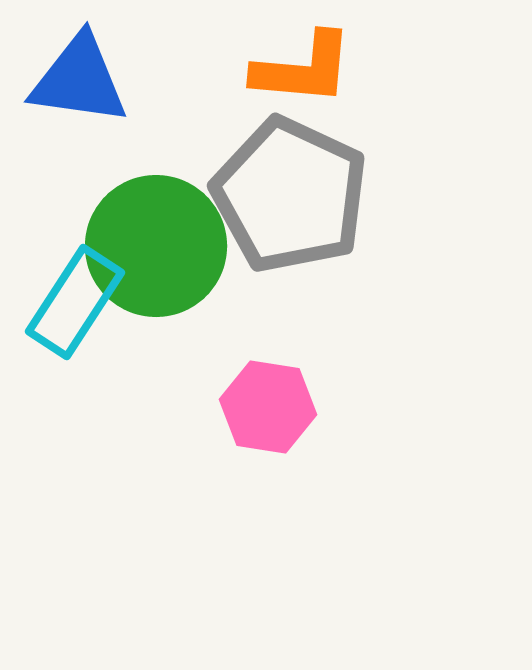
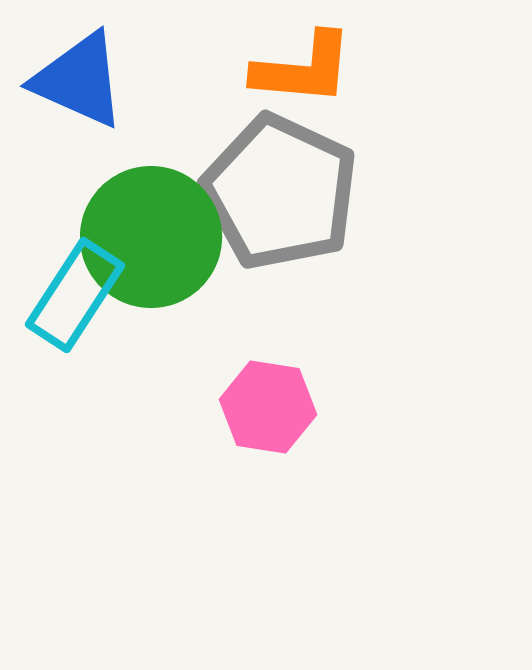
blue triangle: rotated 16 degrees clockwise
gray pentagon: moved 10 px left, 3 px up
green circle: moved 5 px left, 9 px up
cyan rectangle: moved 7 px up
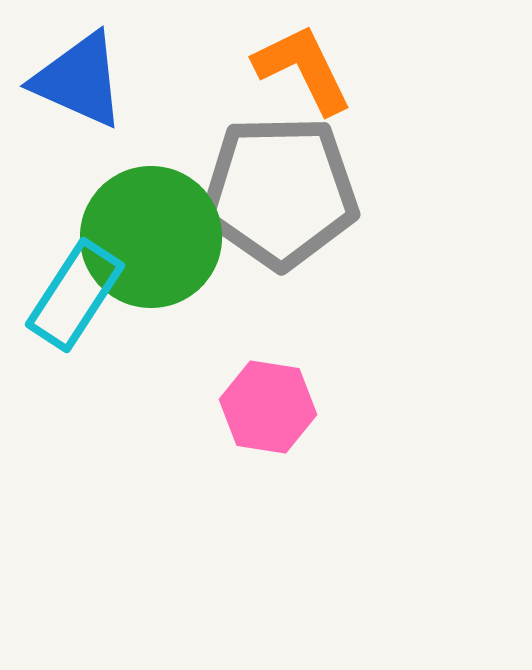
orange L-shape: rotated 121 degrees counterclockwise
gray pentagon: rotated 26 degrees counterclockwise
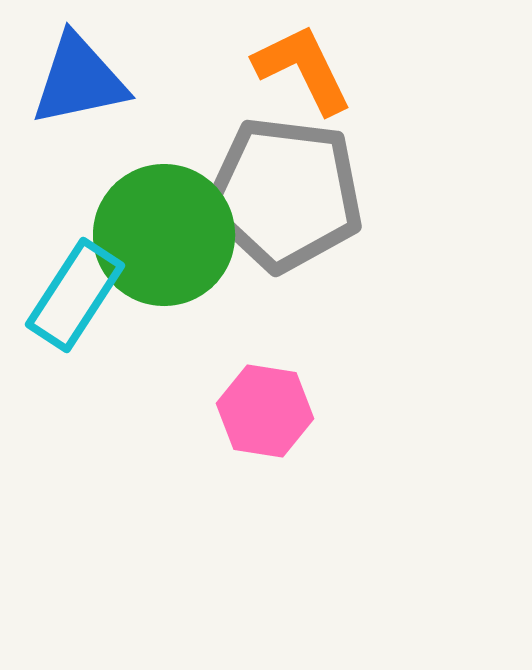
blue triangle: rotated 36 degrees counterclockwise
gray pentagon: moved 5 px right, 2 px down; rotated 8 degrees clockwise
green circle: moved 13 px right, 2 px up
pink hexagon: moved 3 px left, 4 px down
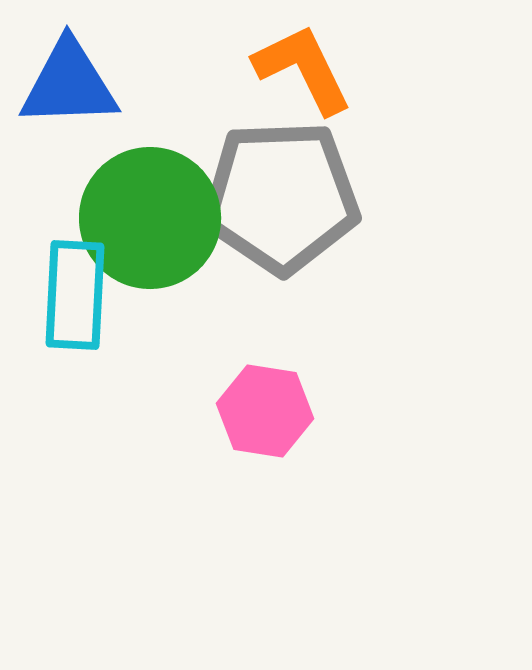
blue triangle: moved 10 px left, 4 px down; rotated 10 degrees clockwise
gray pentagon: moved 4 px left, 3 px down; rotated 9 degrees counterclockwise
green circle: moved 14 px left, 17 px up
cyan rectangle: rotated 30 degrees counterclockwise
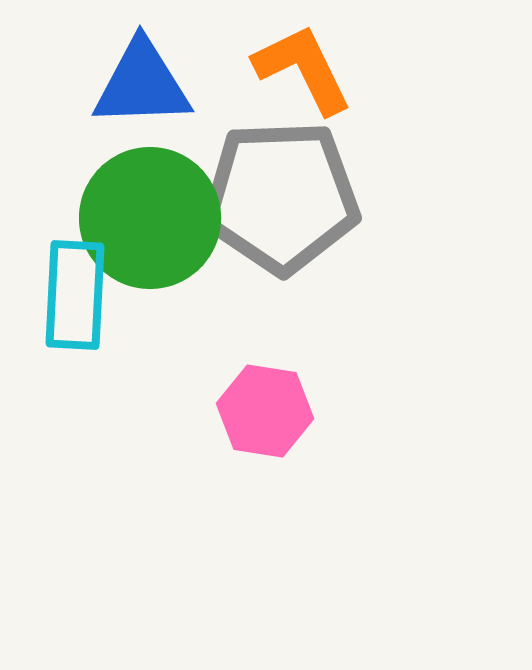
blue triangle: moved 73 px right
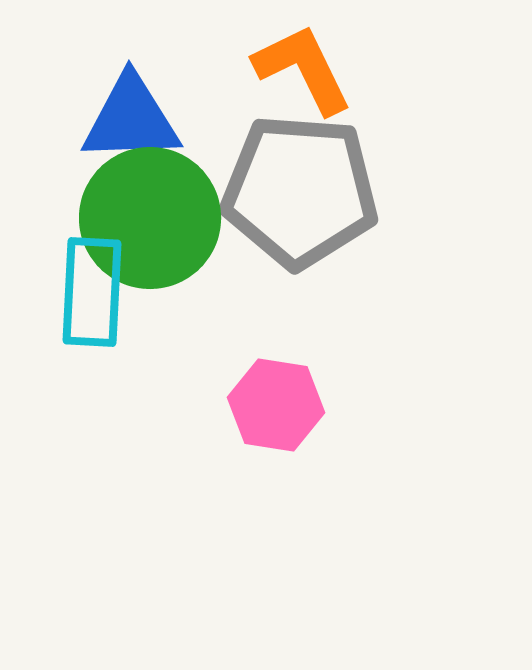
blue triangle: moved 11 px left, 35 px down
gray pentagon: moved 19 px right, 6 px up; rotated 6 degrees clockwise
cyan rectangle: moved 17 px right, 3 px up
pink hexagon: moved 11 px right, 6 px up
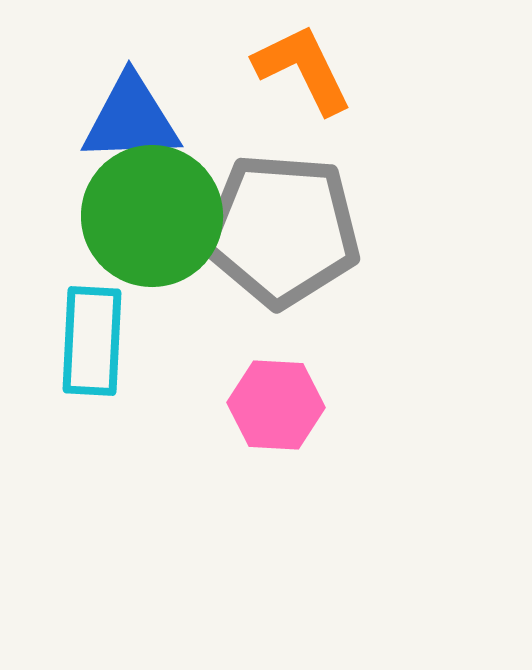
gray pentagon: moved 18 px left, 39 px down
green circle: moved 2 px right, 2 px up
cyan rectangle: moved 49 px down
pink hexagon: rotated 6 degrees counterclockwise
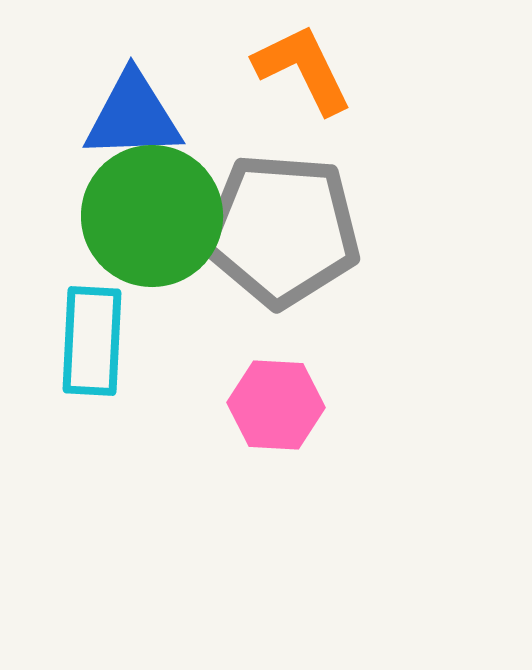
blue triangle: moved 2 px right, 3 px up
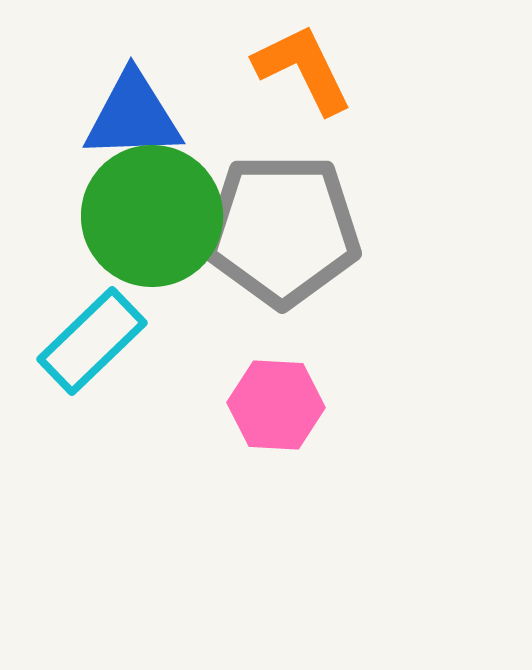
gray pentagon: rotated 4 degrees counterclockwise
cyan rectangle: rotated 43 degrees clockwise
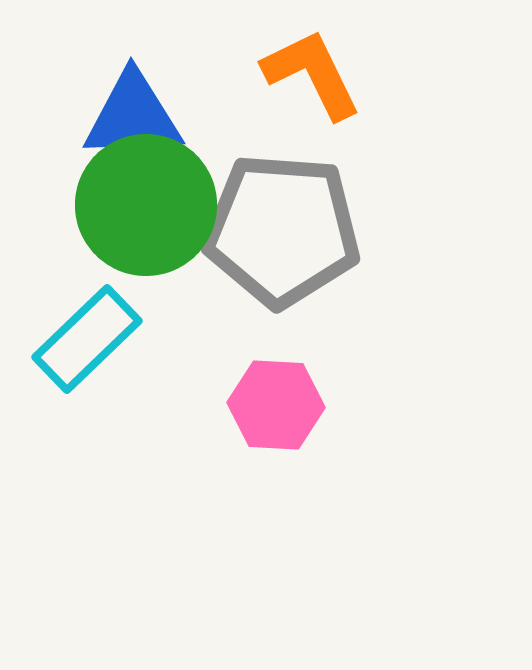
orange L-shape: moved 9 px right, 5 px down
green circle: moved 6 px left, 11 px up
gray pentagon: rotated 4 degrees clockwise
cyan rectangle: moved 5 px left, 2 px up
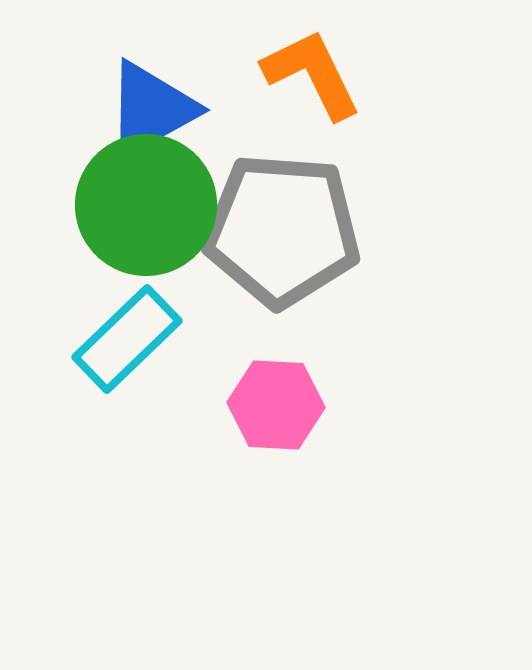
blue triangle: moved 18 px right, 7 px up; rotated 27 degrees counterclockwise
cyan rectangle: moved 40 px right
